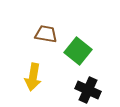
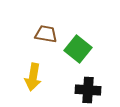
green square: moved 2 px up
black cross: rotated 20 degrees counterclockwise
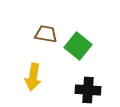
green square: moved 3 px up
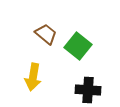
brown trapezoid: rotated 30 degrees clockwise
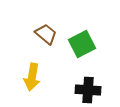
green square: moved 4 px right, 2 px up; rotated 24 degrees clockwise
yellow arrow: moved 1 px left
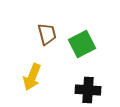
brown trapezoid: moved 1 px right; rotated 35 degrees clockwise
yellow arrow: rotated 12 degrees clockwise
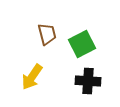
yellow arrow: rotated 12 degrees clockwise
black cross: moved 9 px up
